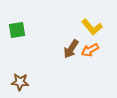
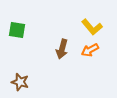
green square: rotated 18 degrees clockwise
brown arrow: moved 9 px left; rotated 18 degrees counterclockwise
brown star: rotated 12 degrees clockwise
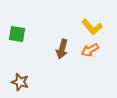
green square: moved 4 px down
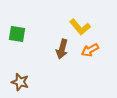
yellow L-shape: moved 12 px left
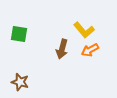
yellow L-shape: moved 4 px right, 3 px down
green square: moved 2 px right
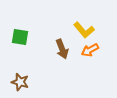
green square: moved 1 px right, 3 px down
brown arrow: rotated 36 degrees counterclockwise
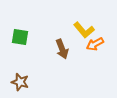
orange arrow: moved 5 px right, 6 px up
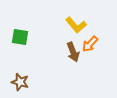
yellow L-shape: moved 8 px left, 5 px up
orange arrow: moved 5 px left; rotated 18 degrees counterclockwise
brown arrow: moved 11 px right, 3 px down
